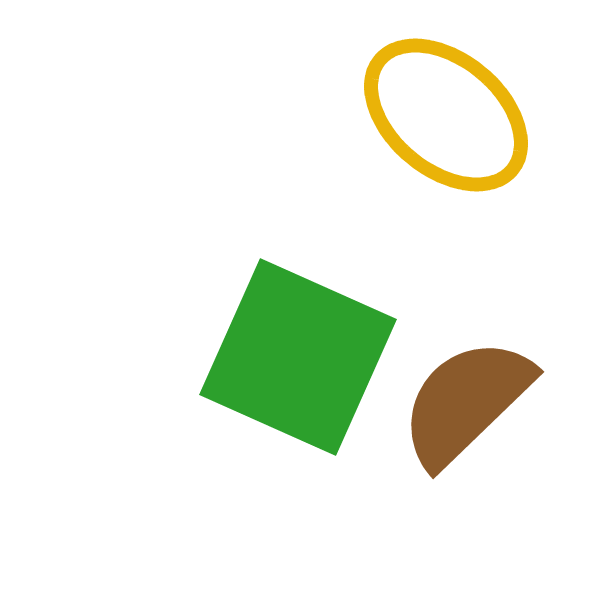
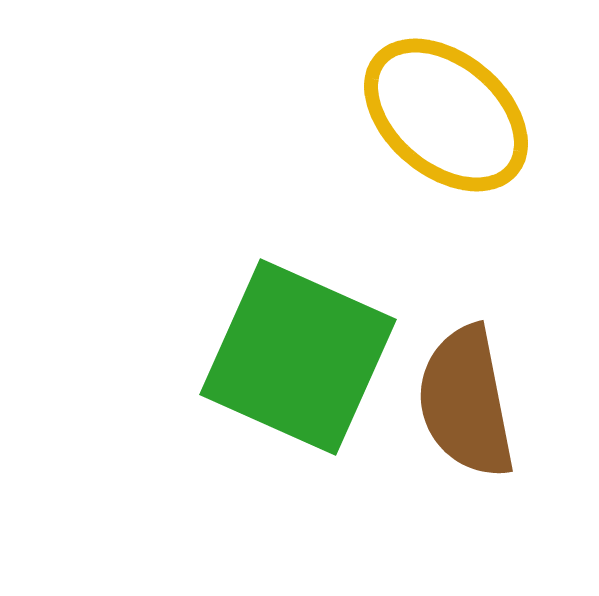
brown semicircle: rotated 57 degrees counterclockwise
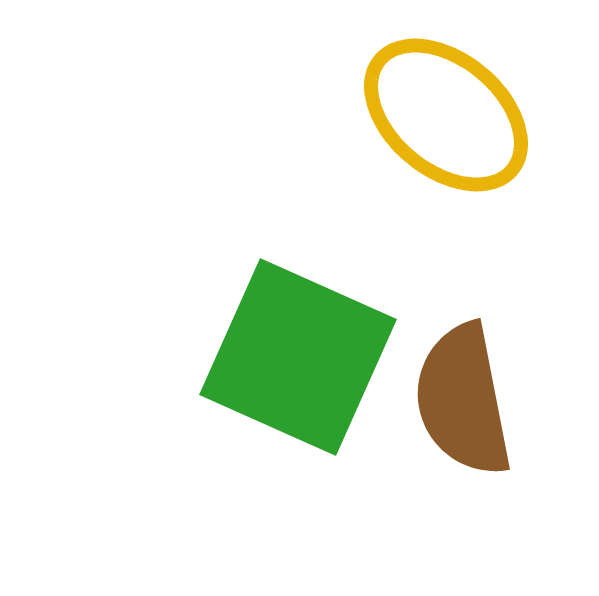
brown semicircle: moved 3 px left, 2 px up
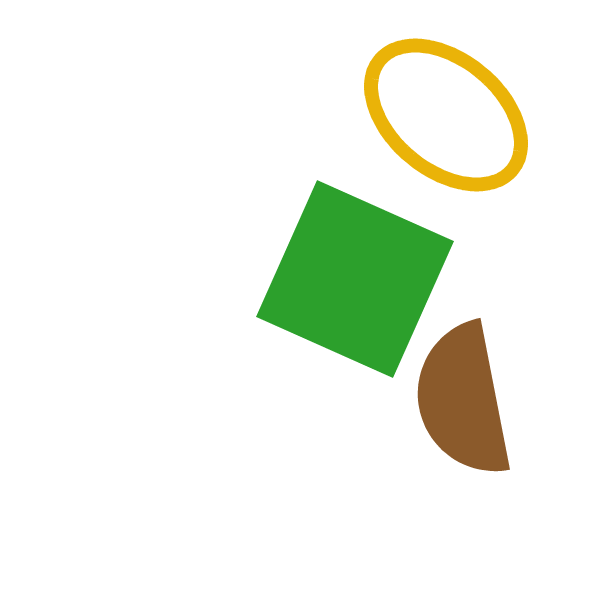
green square: moved 57 px right, 78 px up
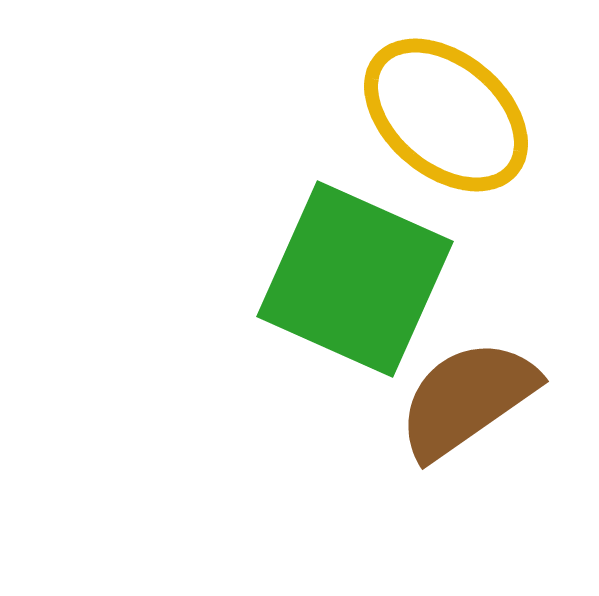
brown semicircle: moved 4 px right, 1 px up; rotated 66 degrees clockwise
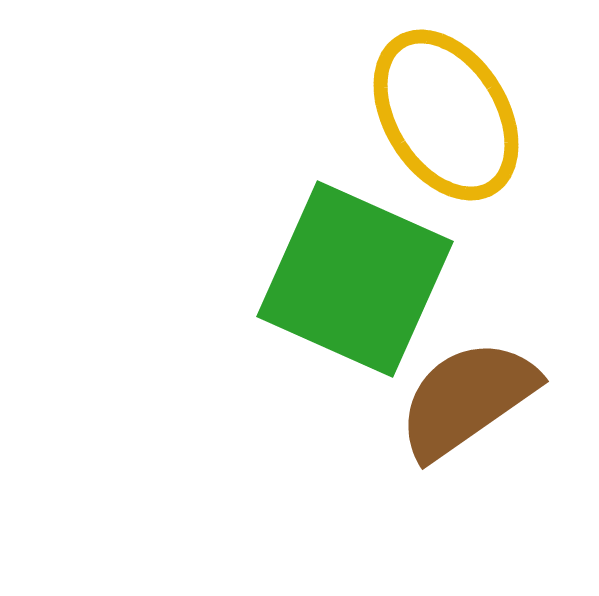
yellow ellipse: rotated 18 degrees clockwise
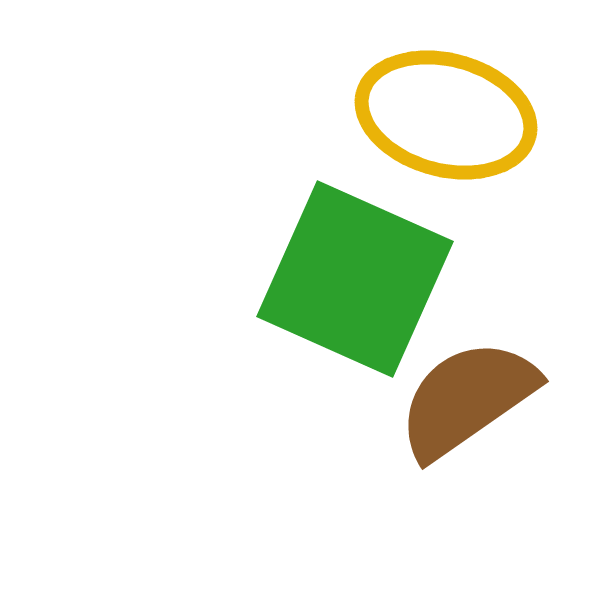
yellow ellipse: rotated 43 degrees counterclockwise
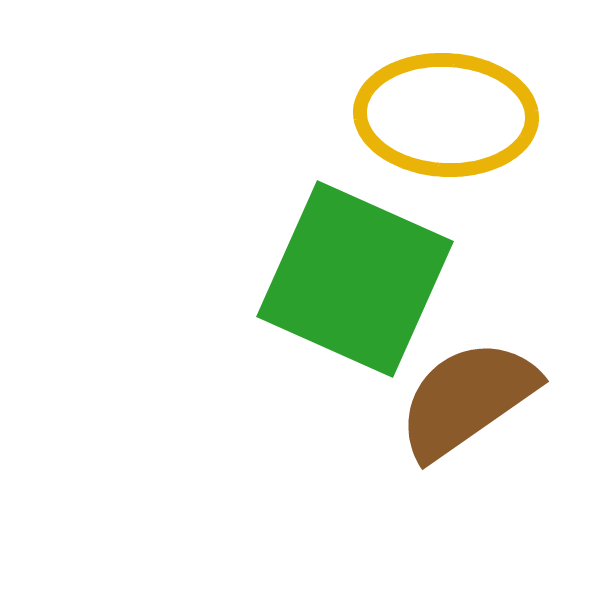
yellow ellipse: rotated 12 degrees counterclockwise
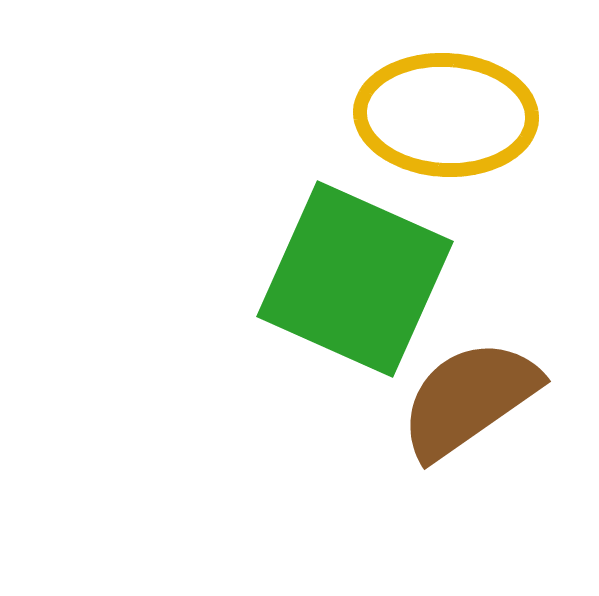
brown semicircle: moved 2 px right
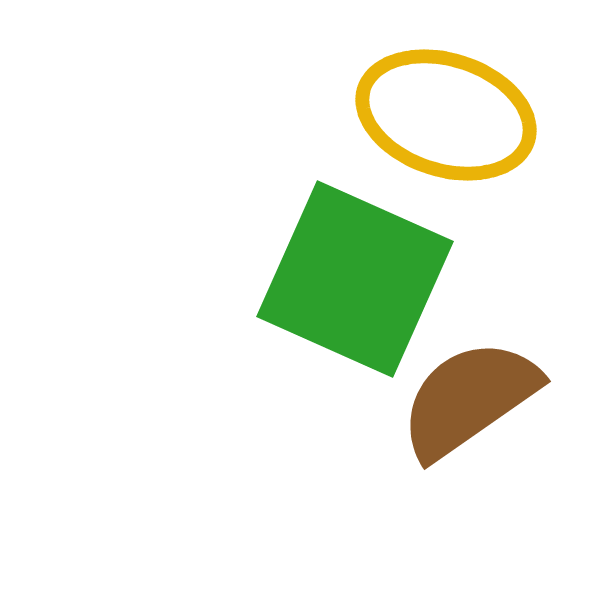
yellow ellipse: rotated 15 degrees clockwise
